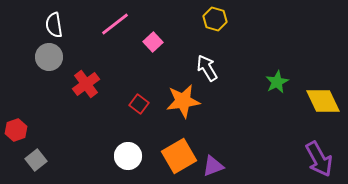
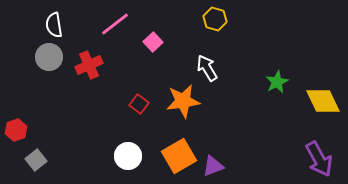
red cross: moved 3 px right, 19 px up; rotated 12 degrees clockwise
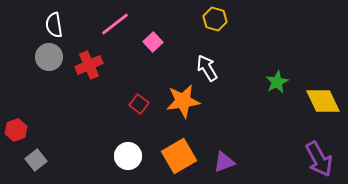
purple triangle: moved 11 px right, 4 px up
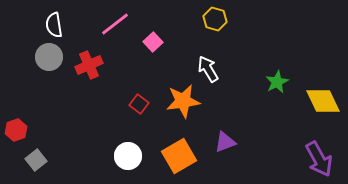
white arrow: moved 1 px right, 1 px down
purple triangle: moved 1 px right, 20 px up
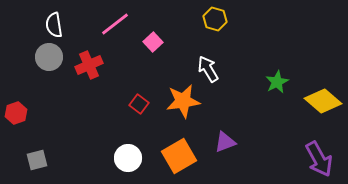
yellow diamond: rotated 24 degrees counterclockwise
red hexagon: moved 17 px up
white circle: moved 2 px down
gray square: moved 1 px right; rotated 25 degrees clockwise
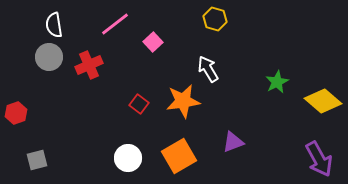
purple triangle: moved 8 px right
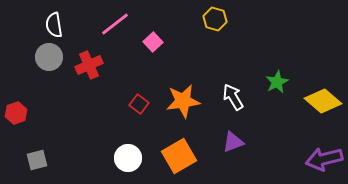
white arrow: moved 25 px right, 28 px down
purple arrow: moved 5 px right; rotated 105 degrees clockwise
